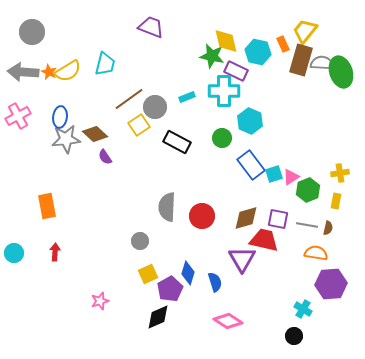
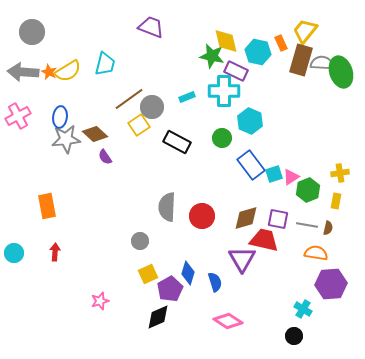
orange rectangle at (283, 44): moved 2 px left, 1 px up
gray circle at (155, 107): moved 3 px left
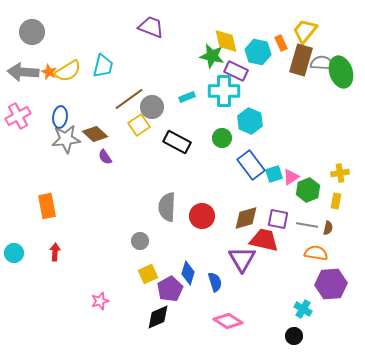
cyan trapezoid at (105, 64): moved 2 px left, 2 px down
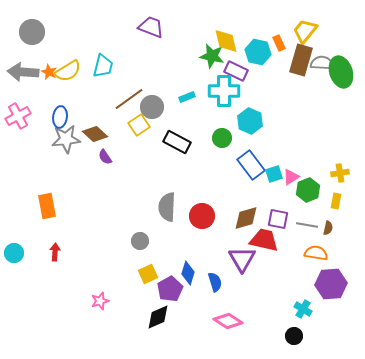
orange rectangle at (281, 43): moved 2 px left
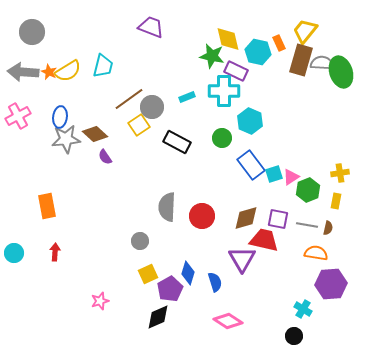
yellow diamond at (226, 41): moved 2 px right, 2 px up
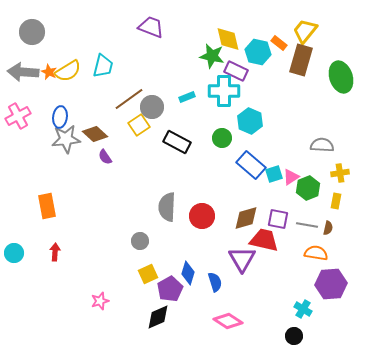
orange rectangle at (279, 43): rotated 28 degrees counterclockwise
gray semicircle at (322, 63): moved 82 px down
green ellipse at (341, 72): moved 5 px down
blue rectangle at (251, 165): rotated 12 degrees counterclockwise
green hexagon at (308, 190): moved 2 px up
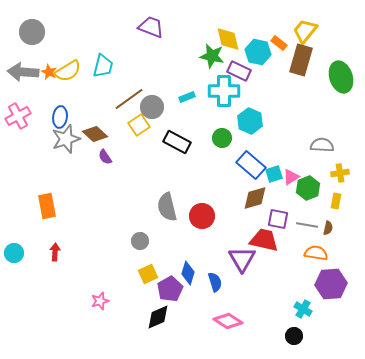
purple rectangle at (236, 71): moved 3 px right
gray star at (66, 139): rotated 12 degrees counterclockwise
gray semicircle at (167, 207): rotated 16 degrees counterclockwise
brown diamond at (246, 218): moved 9 px right, 20 px up
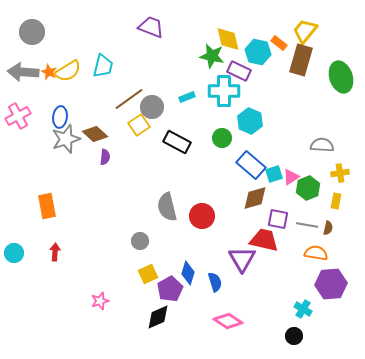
purple semicircle at (105, 157): rotated 140 degrees counterclockwise
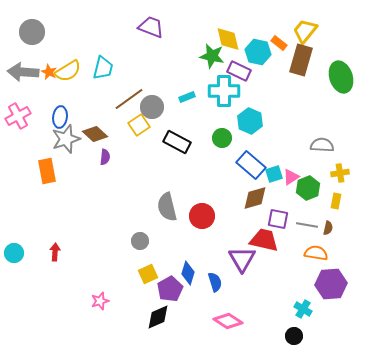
cyan trapezoid at (103, 66): moved 2 px down
orange rectangle at (47, 206): moved 35 px up
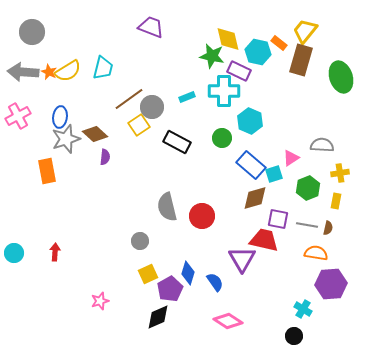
pink triangle at (291, 177): moved 19 px up
blue semicircle at (215, 282): rotated 18 degrees counterclockwise
